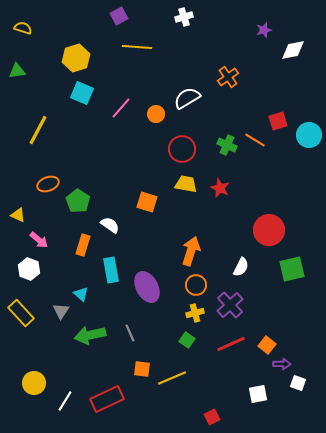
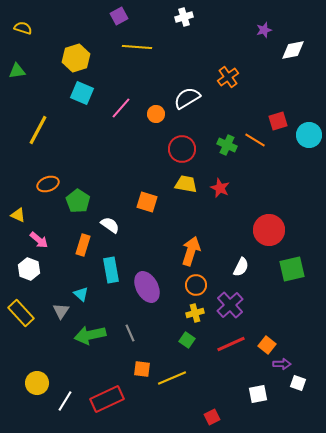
yellow circle at (34, 383): moved 3 px right
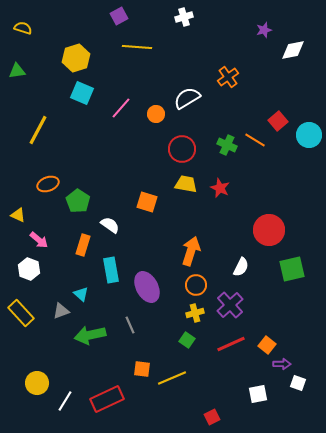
red square at (278, 121): rotated 24 degrees counterclockwise
gray triangle at (61, 311): rotated 36 degrees clockwise
gray line at (130, 333): moved 8 px up
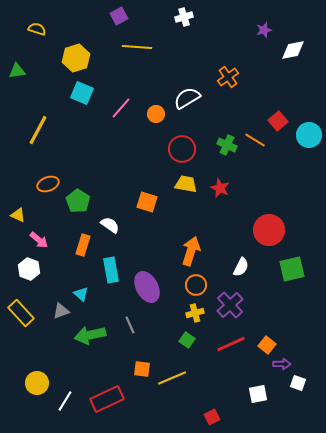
yellow semicircle at (23, 28): moved 14 px right, 1 px down
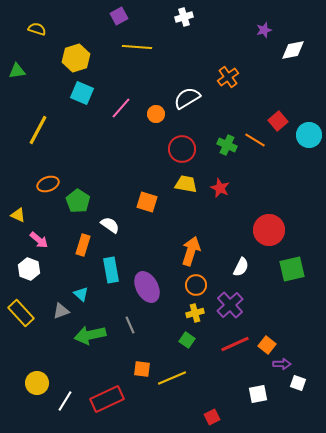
red line at (231, 344): moved 4 px right
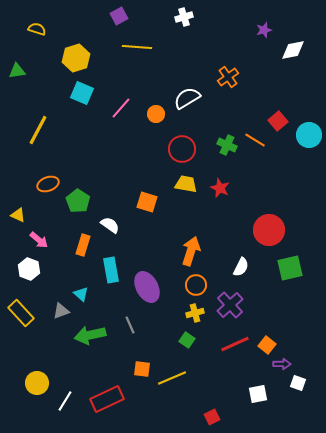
green square at (292, 269): moved 2 px left, 1 px up
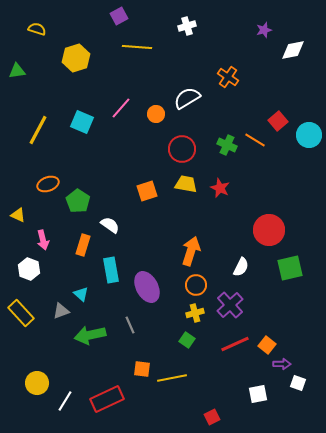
white cross at (184, 17): moved 3 px right, 9 px down
orange cross at (228, 77): rotated 20 degrees counterclockwise
cyan square at (82, 93): moved 29 px down
orange square at (147, 202): moved 11 px up; rotated 35 degrees counterclockwise
pink arrow at (39, 240): moved 4 px right; rotated 36 degrees clockwise
yellow line at (172, 378): rotated 12 degrees clockwise
